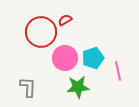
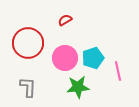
red circle: moved 13 px left, 11 px down
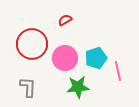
red circle: moved 4 px right, 1 px down
cyan pentagon: moved 3 px right
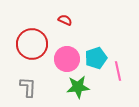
red semicircle: rotated 56 degrees clockwise
pink circle: moved 2 px right, 1 px down
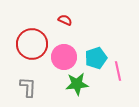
pink circle: moved 3 px left, 2 px up
green star: moved 1 px left, 3 px up
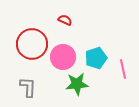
pink circle: moved 1 px left
pink line: moved 5 px right, 2 px up
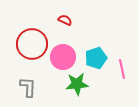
pink line: moved 1 px left
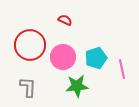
red circle: moved 2 px left, 1 px down
green star: moved 2 px down
